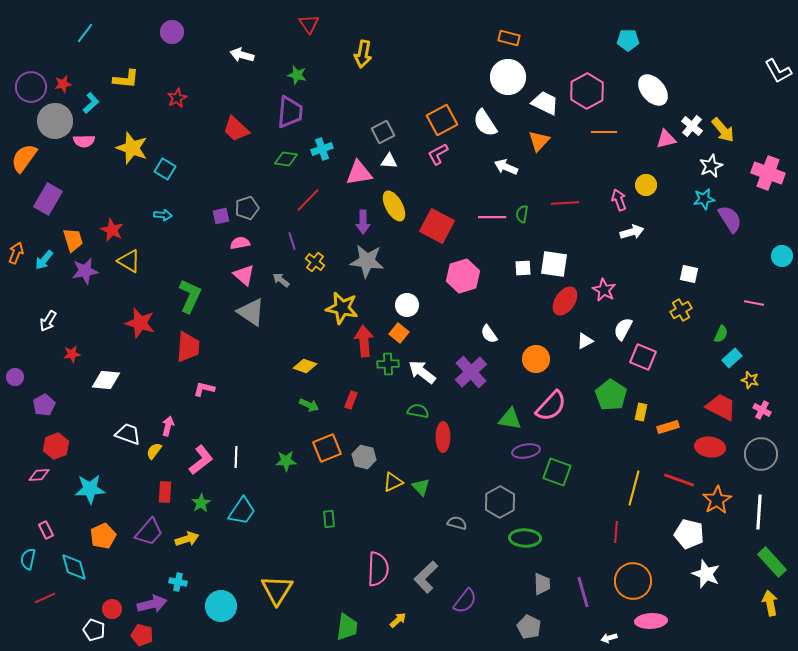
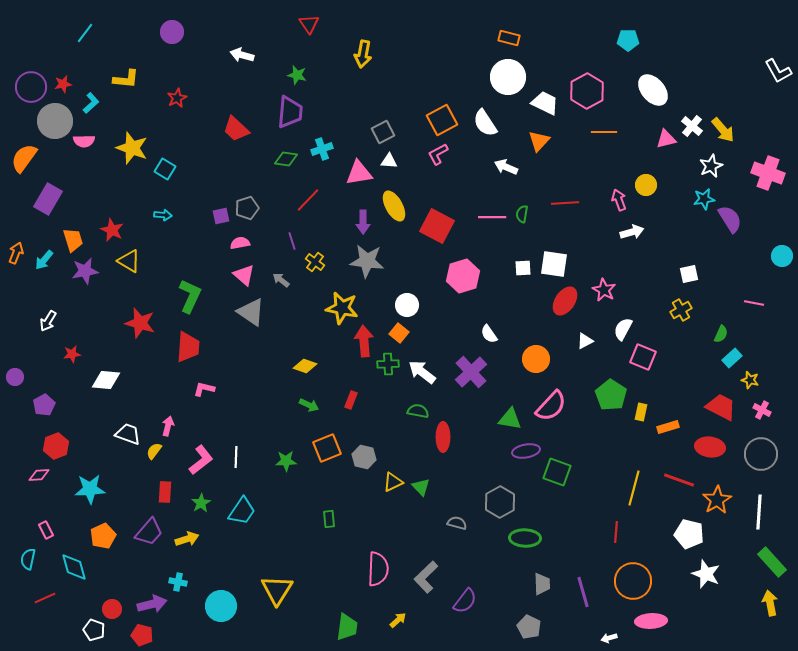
white square at (689, 274): rotated 24 degrees counterclockwise
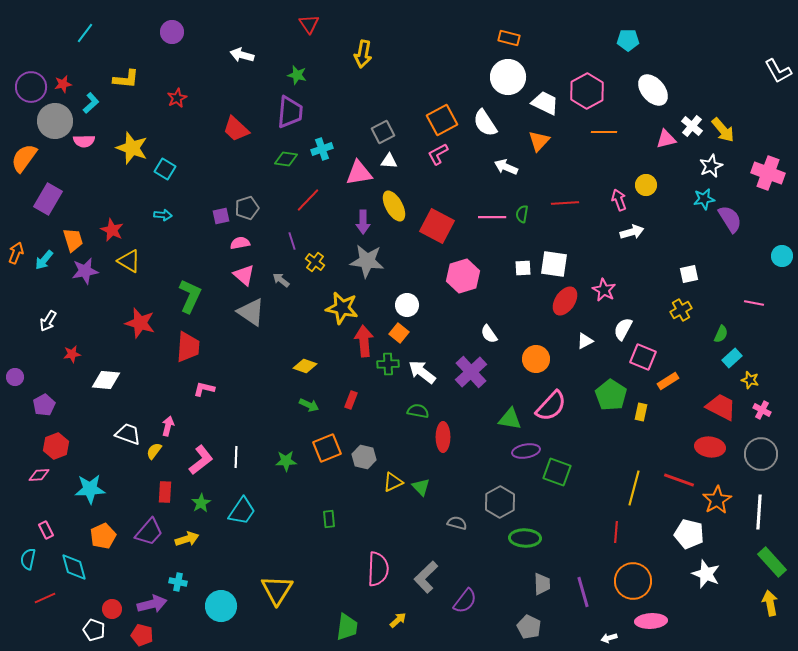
orange rectangle at (668, 427): moved 46 px up; rotated 15 degrees counterclockwise
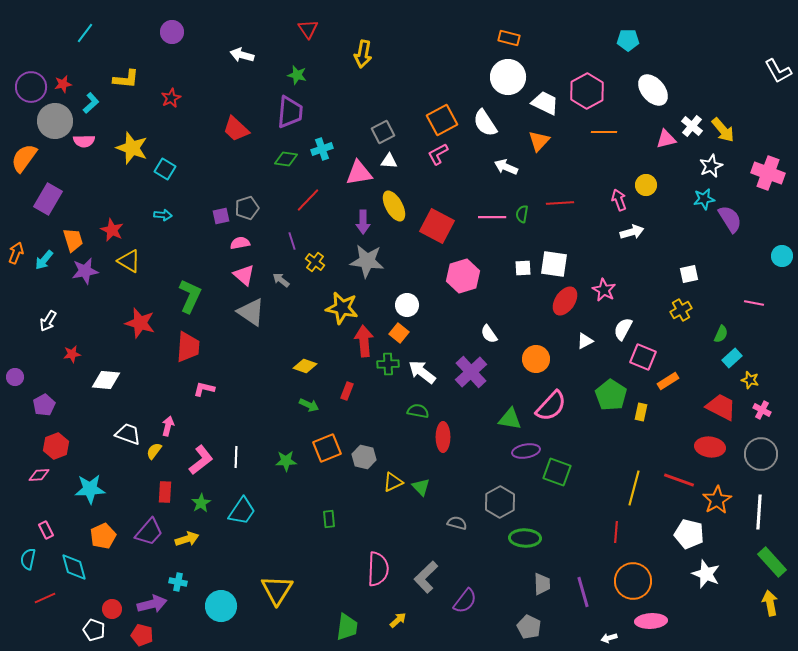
red triangle at (309, 24): moved 1 px left, 5 px down
red star at (177, 98): moved 6 px left
red line at (565, 203): moved 5 px left
red rectangle at (351, 400): moved 4 px left, 9 px up
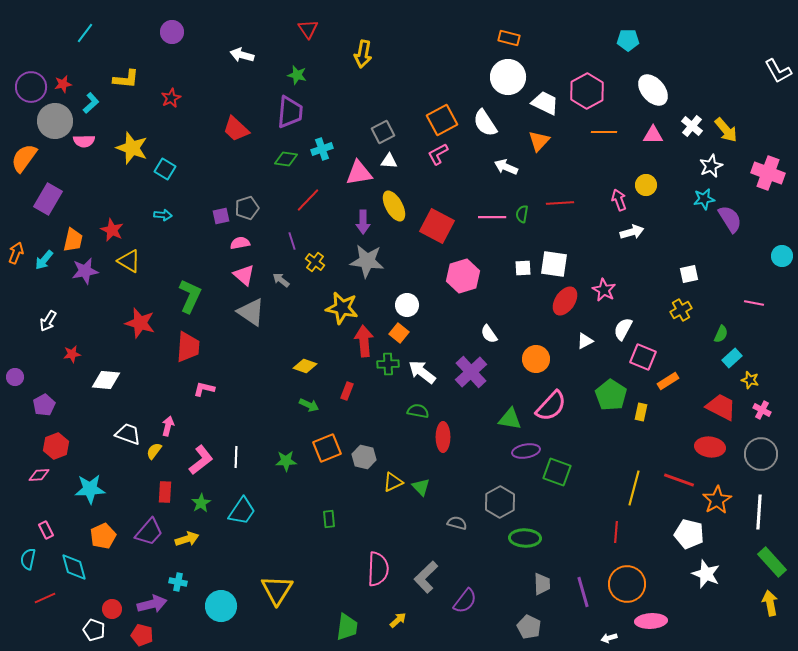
yellow arrow at (723, 130): moved 3 px right
pink triangle at (666, 139): moved 13 px left, 4 px up; rotated 15 degrees clockwise
orange trapezoid at (73, 240): rotated 30 degrees clockwise
orange circle at (633, 581): moved 6 px left, 3 px down
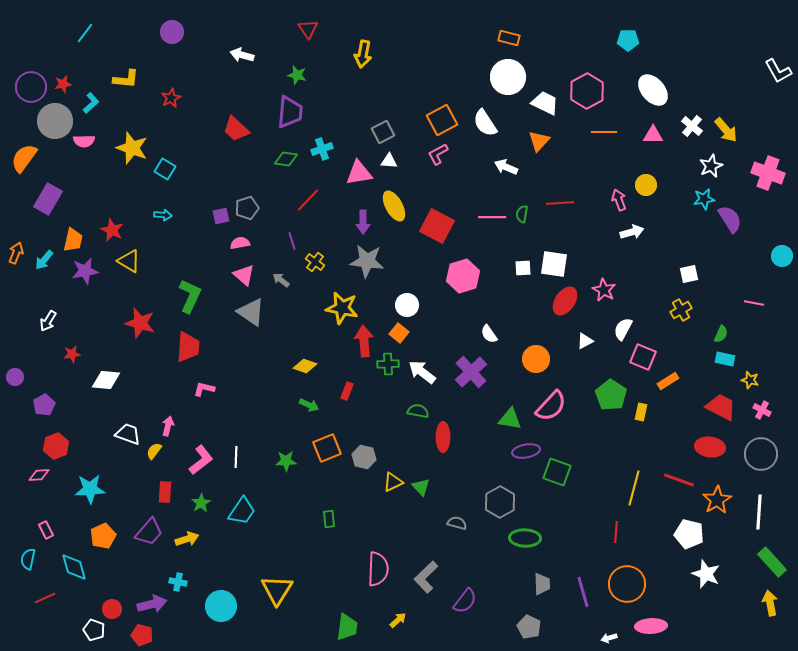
cyan rectangle at (732, 358): moved 7 px left, 1 px down; rotated 54 degrees clockwise
pink ellipse at (651, 621): moved 5 px down
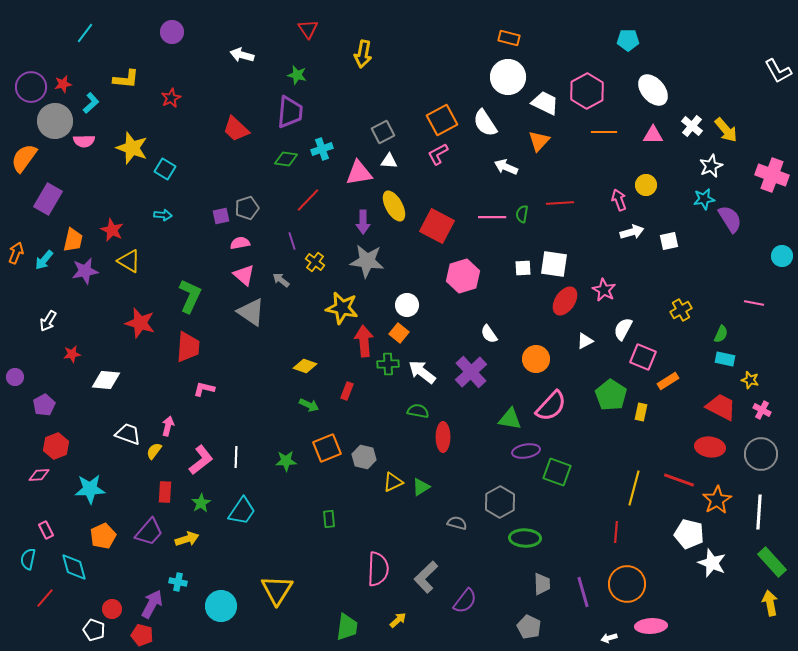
pink cross at (768, 173): moved 4 px right, 2 px down
white square at (689, 274): moved 20 px left, 33 px up
green triangle at (421, 487): rotated 42 degrees clockwise
white star at (706, 574): moved 6 px right, 11 px up
red line at (45, 598): rotated 25 degrees counterclockwise
purple arrow at (152, 604): rotated 48 degrees counterclockwise
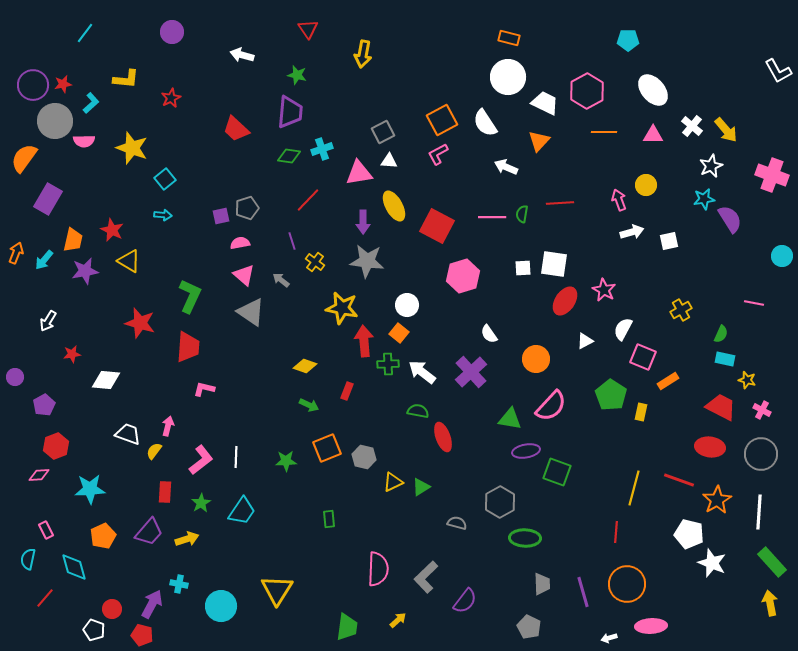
purple circle at (31, 87): moved 2 px right, 2 px up
green diamond at (286, 159): moved 3 px right, 3 px up
cyan square at (165, 169): moved 10 px down; rotated 20 degrees clockwise
yellow star at (750, 380): moved 3 px left
red ellipse at (443, 437): rotated 20 degrees counterclockwise
cyan cross at (178, 582): moved 1 px right, 2 px down
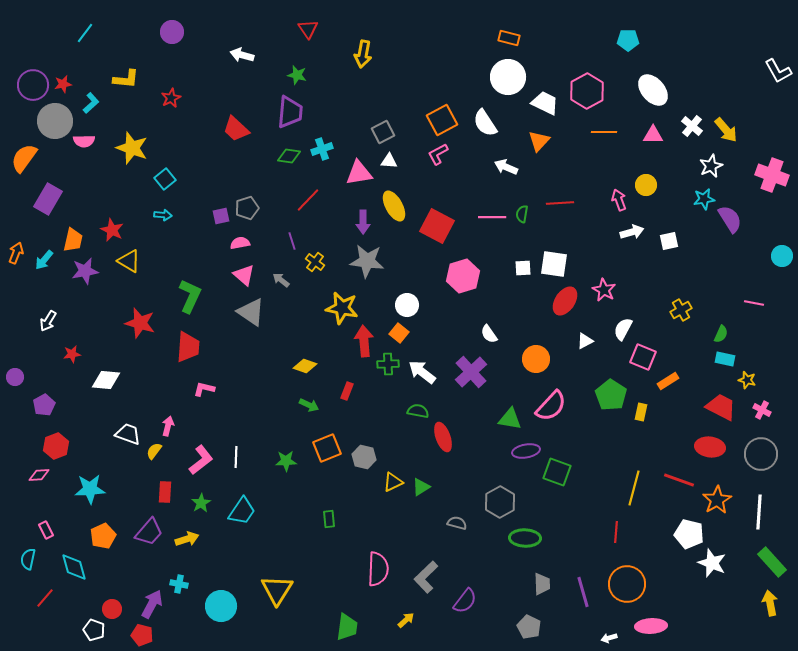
yellow arrow at (398, 620): moved 8 px right
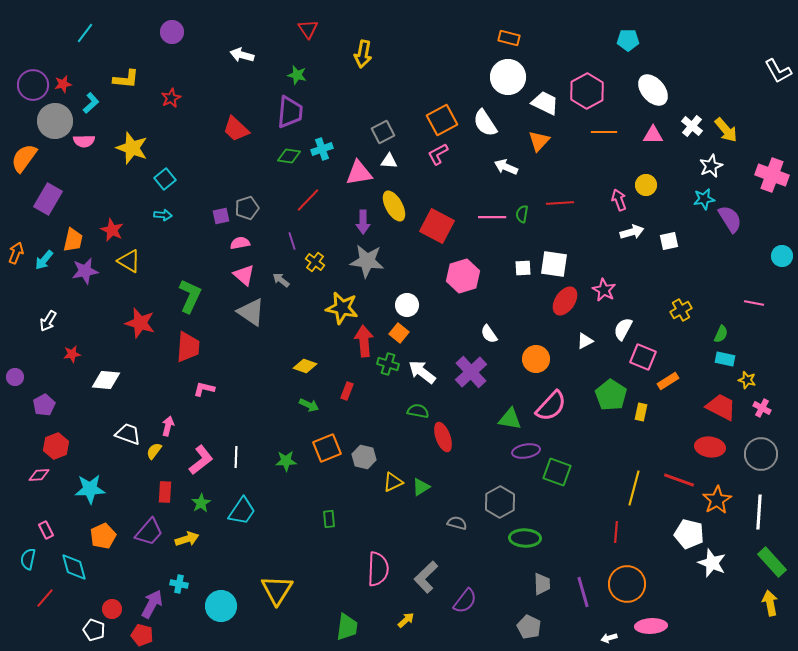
green cross at (388, 364): rotated 20 degrees clockwise
pink cross at (762, 410): moved 2 px up
